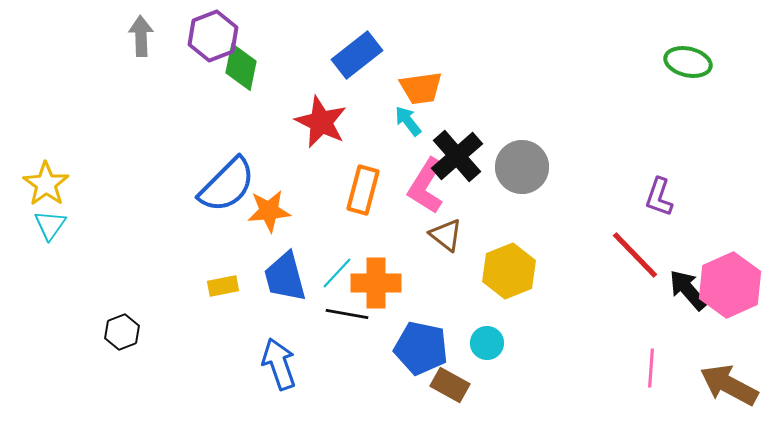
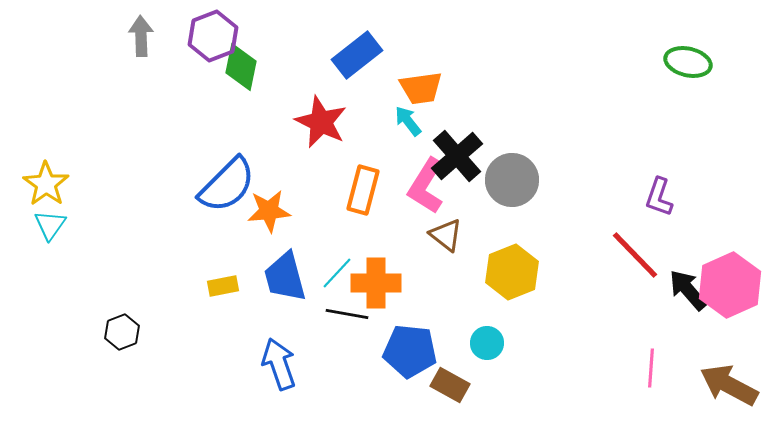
gray circle: moved 10 px left, 13 px down
yellow hexagon: moved 3 px right, 1 px down
blue pentagon: moved 11 px left, 3 px down; rotated 6 degrees counterclockwise
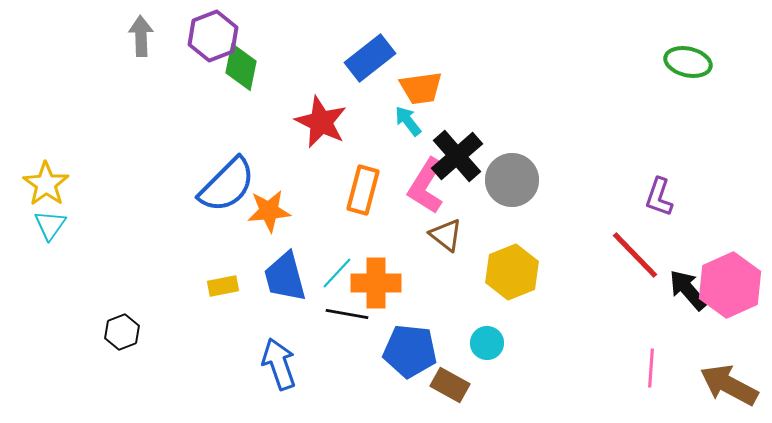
blue rectangle: moved 13 px right, 3 px down
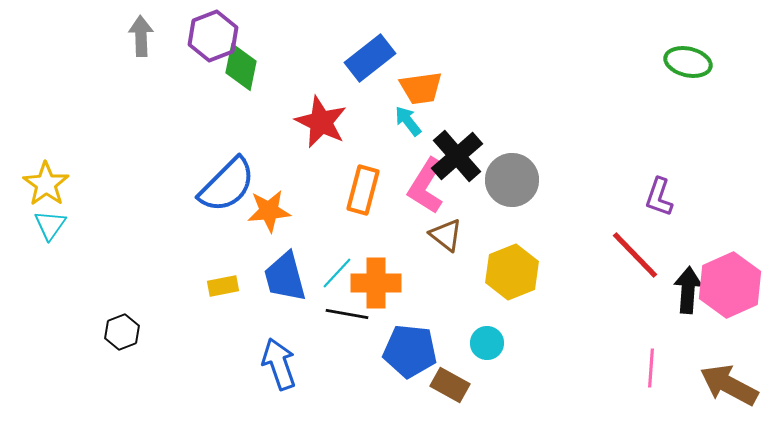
black arrow: rotated 45 degrees clockwise
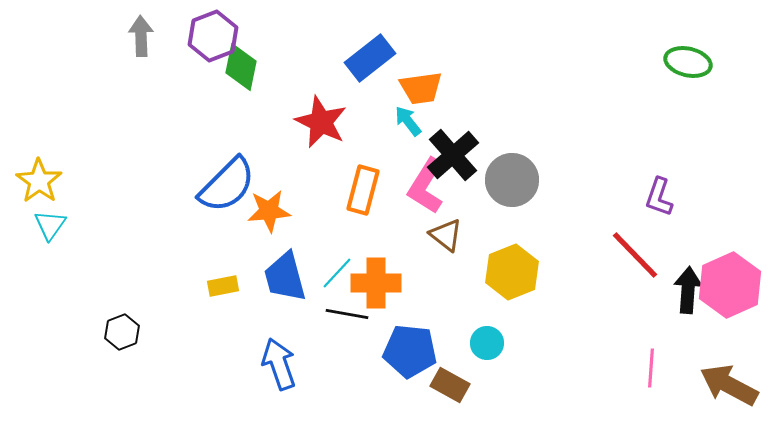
black cross: moved 4 px left, 1 px up
yellow star: moved 7 px left, 3 px up
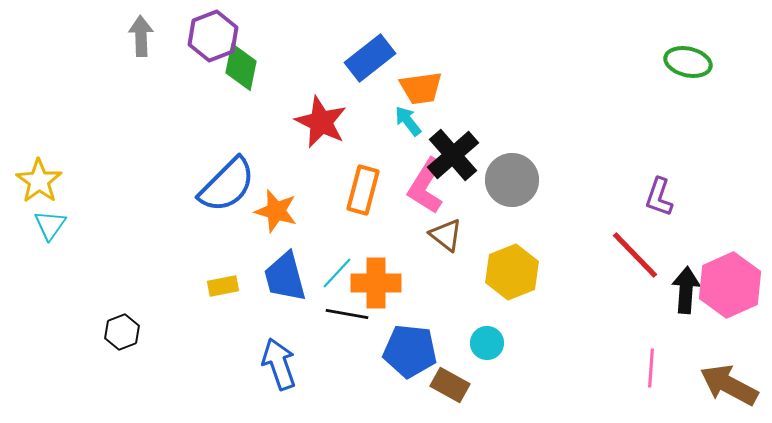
orange star: moved 7 px right; rotated 21 degrees clockwise
black arrow: moved 2 px left
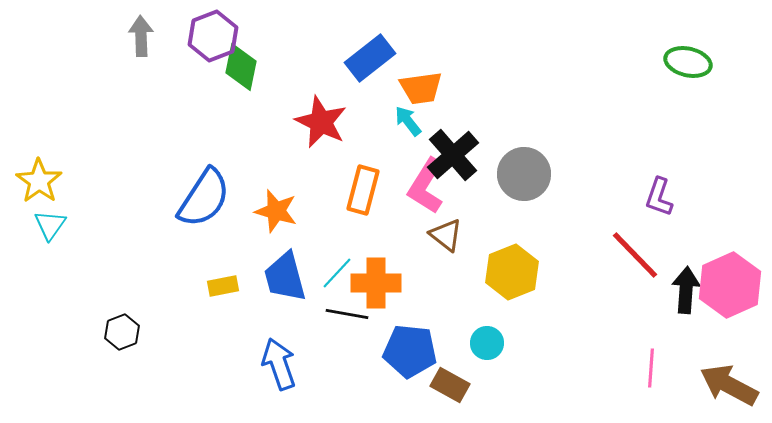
gray circle: moved 12 px right, 6 px up
blue semicircle: moved 23 px left, 13 px down; rotated 12 degrees counterclockwise
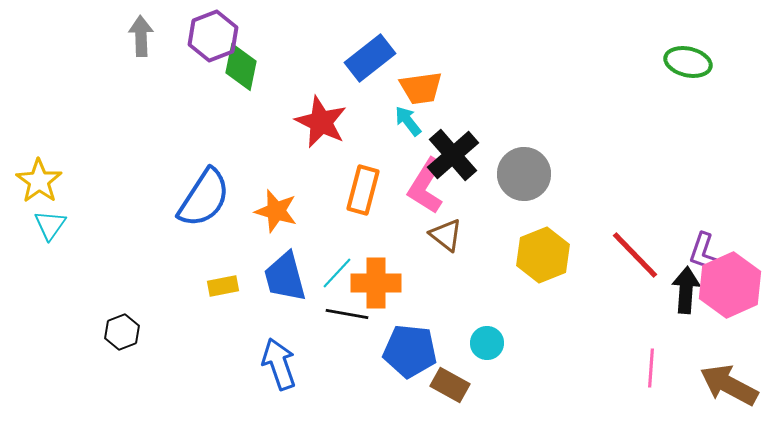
purple L-shape: moved 44 px right, 55 px down
yellow hexagon: moved 31 px right, 17 px up
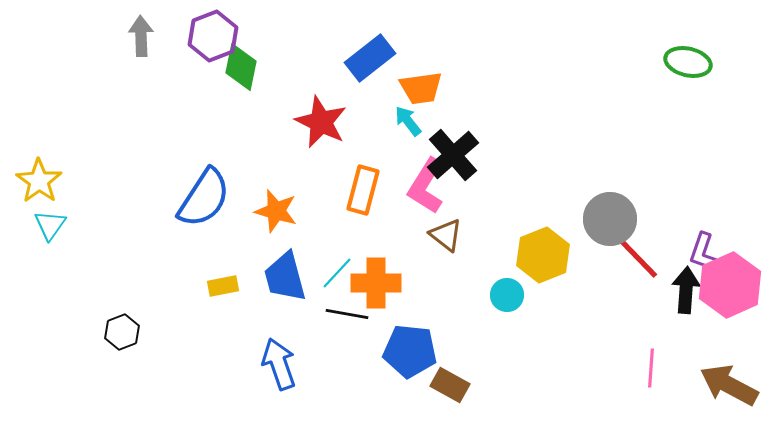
gray circle: moved 86 px right, 45 px down
cyan circle: moved 20 px right, 48 px up
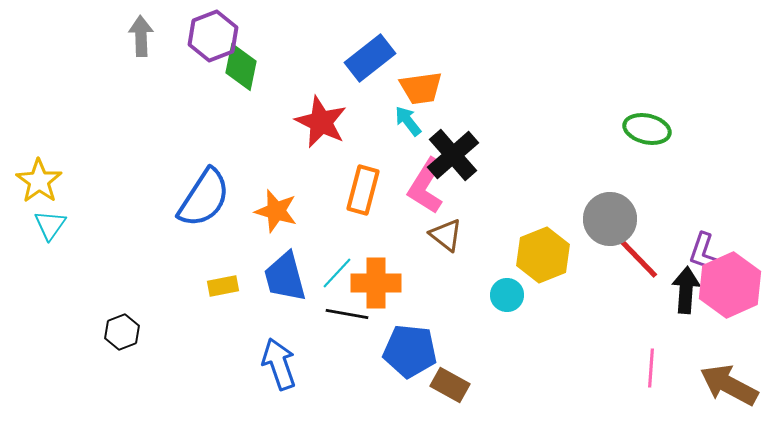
green ellipse: moved 41 px left, 67 px down
